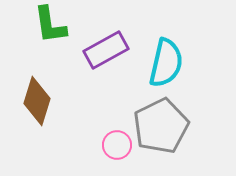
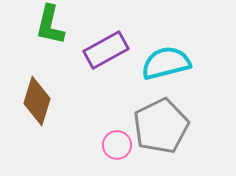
green L-shape: rotated 21 degrees clockwise
cyan semicircle: rotated 117 degrees counterclockwise
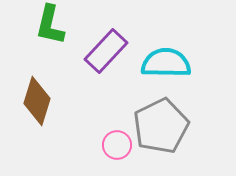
purple rectangle: moved 1 px down; rotated 18 degrees counterclockwise
cyan semicircle: rotated 15 degrees clockwise
